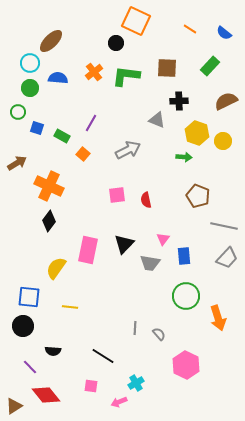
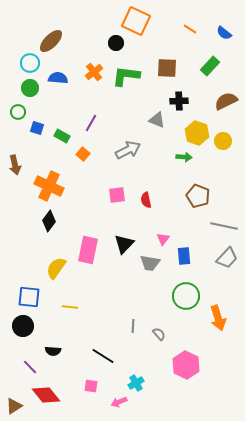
brown arrow at (17, 163): moved 2 px left, 2 px down; rotated 108 degrees clockwise
gray line at (135, 328): moved 2 px left, 2 px up
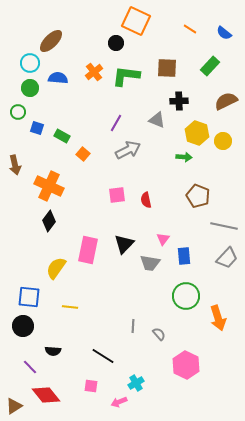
purple line at (91, 123): moved 25 px right
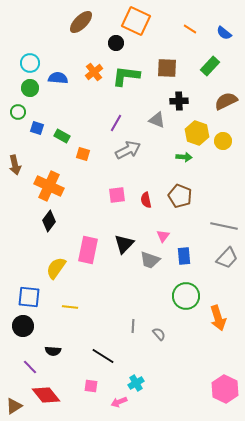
brown ellipse at (51, 41): moved 30 px right, 19 px up
orange square at (83, 154): rotated 24 degrees counterclockwise
brown pentagon at (198, 196): moved 18 px left
pink triangle at (163, 239): moved 3 px up
gray trapezoid at (150, 263): moved 3 px up; rotated 10 degrees clockwise
pink hexagon at (186, 365): moved 39 px right, 24 px down
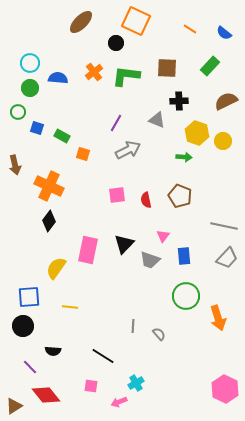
blue square at (29, 297): rotated 10 degrees counterclockwise
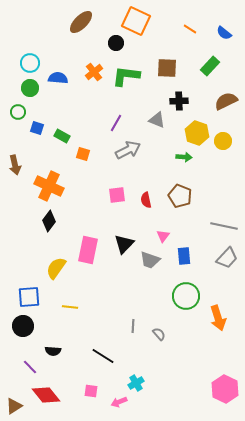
pink square at (91, 386): moved 5 px down
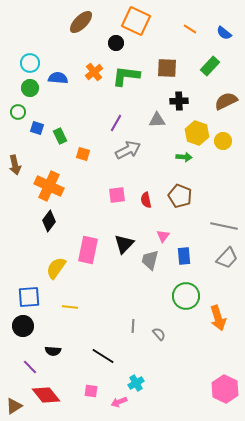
gray triangle at (157, 120): rotated 24 degrees counterclockwise
green rectangle at (62, 136): moved 2 px left; rotated 35 degrees clockwise
gray trapezoid at (150, 260): rotated 85 degrees clockwise
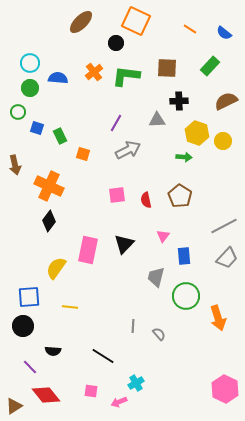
brown pentagon at (180, 196): rotated 10 degrees clockwise
gray line at (224, 226): rotated 40 degrees counterclockwise
gray trapezoid at (150, 260): moved 6 px right, 17 px down
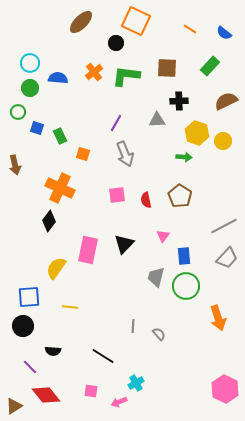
gray arrow at (128, 150): moved 3 px left, 4 px down; rotated 95 degrees clockwise
orange cross at (49, 186): moved 11 px right, 2 px down
green circle at (186, 296): moved 10 px up
